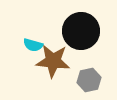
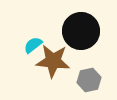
cyan semicircle: rotated 126 degrees clockwise
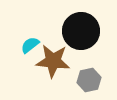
cyan semicircle: moved 3 px left
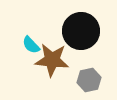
cyan semicircle: moved 1 px right; rotated 96 degrees counterclockwise
brown star: moved 1 px left, 1 px up
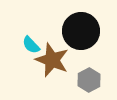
brown star: rotated 16 degrees clockwise
gray hexagon: rotated 15 degrees counterclockwise
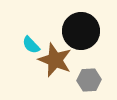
brown star: moved 3 px right
gray hexagon: rotated 25 degrees clockwise
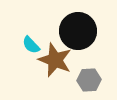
black circle: moved 3 px left
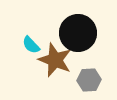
black circle: moved 2 px down
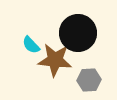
brown star: rotated 16 degrees counterclockwise
